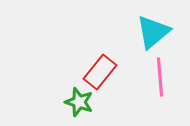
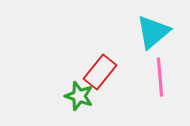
green star: moved 6 px up
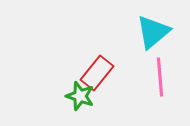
red rectangle: moved 3 px left, 1 px down
green star: moved 1 px right
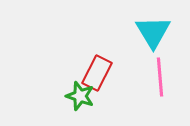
cyan triangle: rotated 21 degrees counterclockwise
red rectangle: rotated 12 degrees counterclockwise
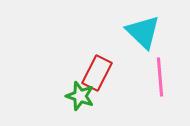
cyan triangle: moved 10 px left; rotated 15 degrees counterclockwise
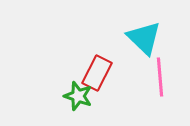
cyan triangle: moved 1 px right, 6 px down
green star: moved 2 px left
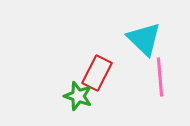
cyan triangle: moved 1 px down
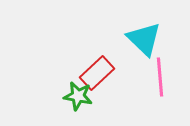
red rectangle: rotated 20 degrees clockwise
green star: rotated 8 degrees counterclockwise
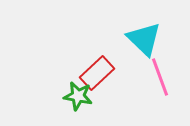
pink line: rotated 15 degrees counterclockwise
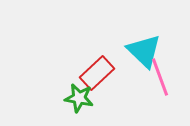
cyan triangle: moved 12 px down
green star: moved 1 px right, 2 px down
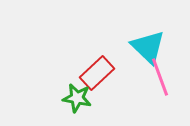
cyan triangle: moved 4 px right, 4 px up
green star: moved 2 px left
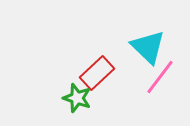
pink line: rotated 57 degrees clockwise
green star: rotated 8 degrees clockwise
